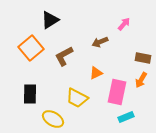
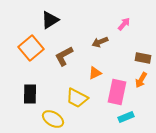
orange triangle: moved 1 px left
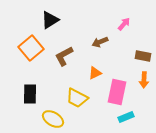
brown rectangle: moved 2 px up
orange arrow: moved 3 px right; rotated 28 degrees counterclockwise
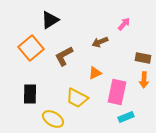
brown rectangle: moved 2 px down
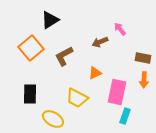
pink arrow: moved 4 px left, 5 px down; rotated 80 degrees counterclockwise
cyan rectangle: moved 1 px left, 1 px up; rotated 49 degrees counterclockwise
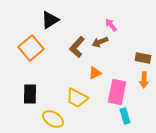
pink arrow: moved 9 px left, 4 px up
brown L-shape: moved 13 px right, 9 px up; rotated 20 degrees counterclockwise
cyan rectangle: rotated 35 degrees counterclockwise
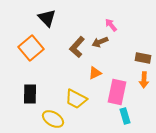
black triangle: moved 3 px left, 2 px up; rotated 42 degrees counterclockwise
yellow trapezoid: moved 1 px left, 1 px down
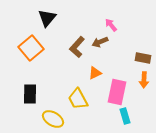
black triangle: rotated 24 degrees clockwise
yellow trapezoid: moved 2 px right; rotated 35 degrees clockwise
